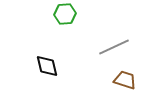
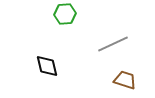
gray line: moved 1 px left, 3 px up
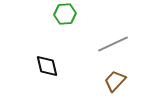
brown trapezoid: moved 10 px left, 1 px down; rotated 65 degrees counterclockwise
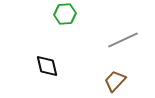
gray line: moved 10 px right, 4 px up
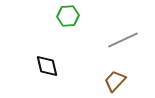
green hexagon: moved 3 px right, 2 px down
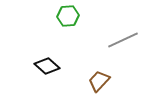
black diamond: rotated 35 degrees counterclockwise
brown trapezoid: moved 16 px left
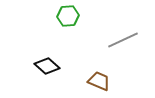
brown trapezoid: rotated 70 degrees clockwise
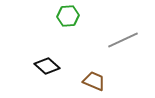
brown trapezoid: moved 5 px left
